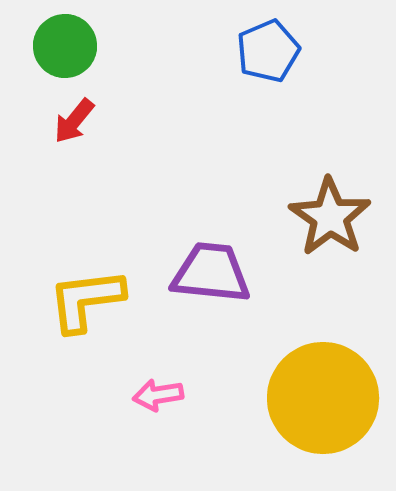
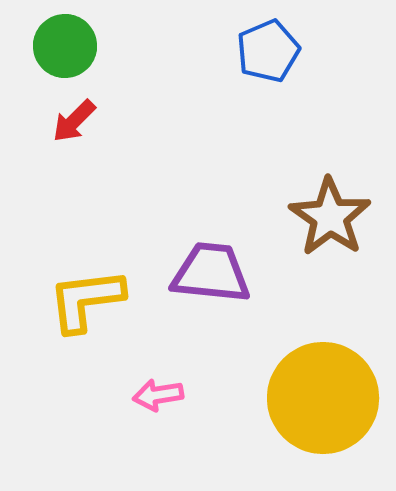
red arrow: rotated 6 degrees clockwise
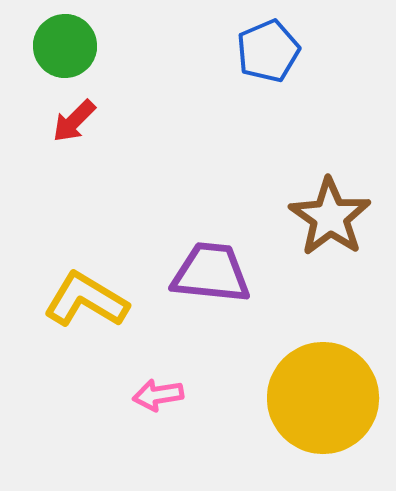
yellow L-shape: rotated 38 degrees clockwise
